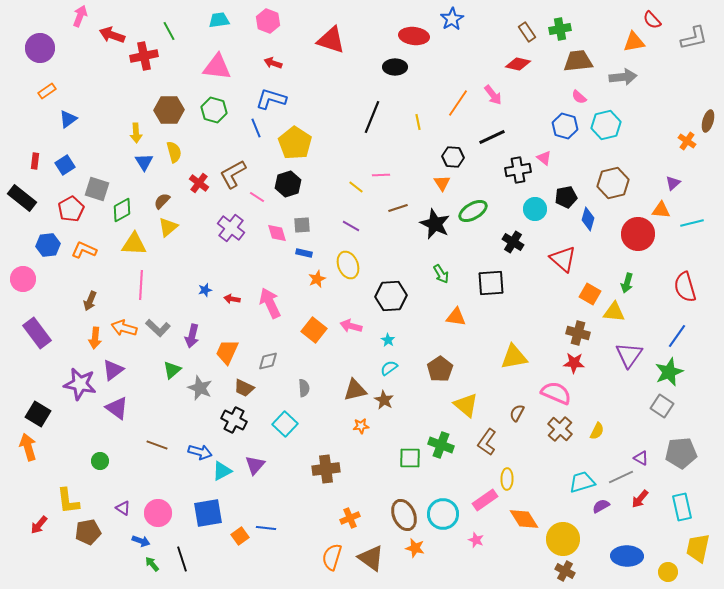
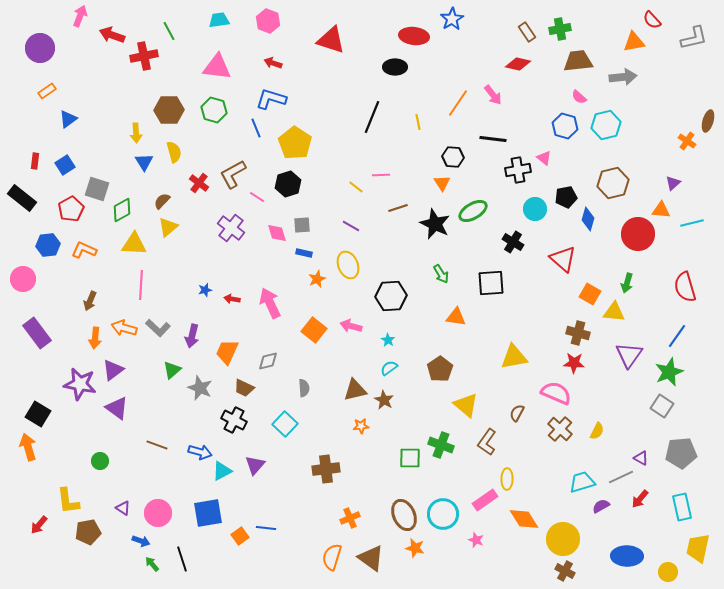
black line at (492, 137): moved 1 px right, 2 px down; rotated 32 degrees clockwise
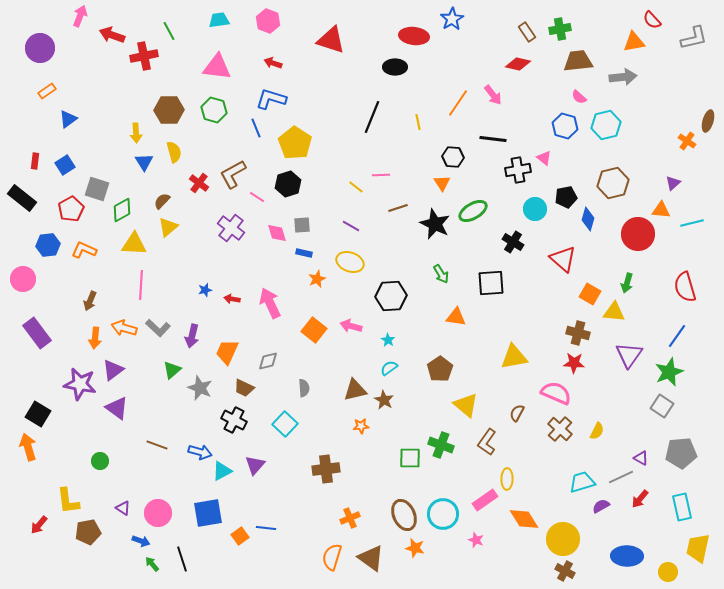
yellow ellipse at (348, 265): moved 2 px right, 3 px up; rotated 48 degrees counterclockwise
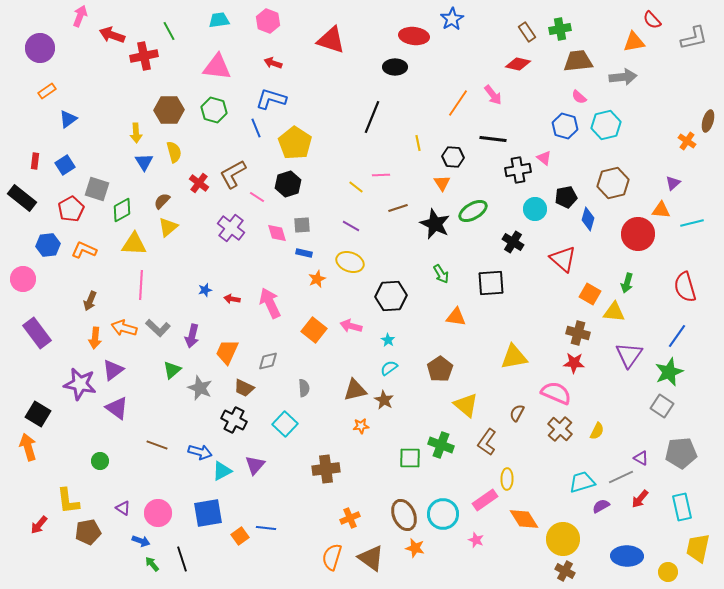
yellow line at (418, 122): moved 21 px down
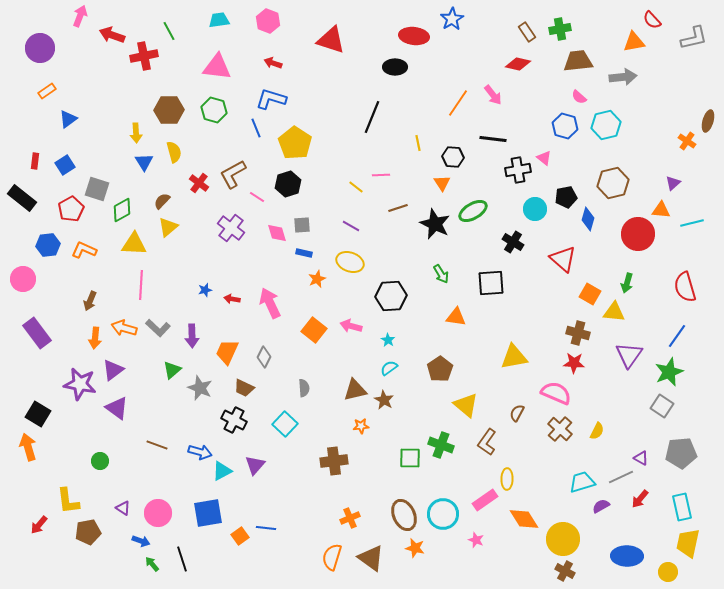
purple arrow at (192, 336): rotated 15 degrees counterclockwise
gray diamond at (268, 361): moved 4 px left, 4 px up; rotated 50 degrees counterclockwise
brown cross at (326, 469): moved 8 px right, 8 px up
yellow trapezoid at (698, 548): moved 10 px left, 5 px up
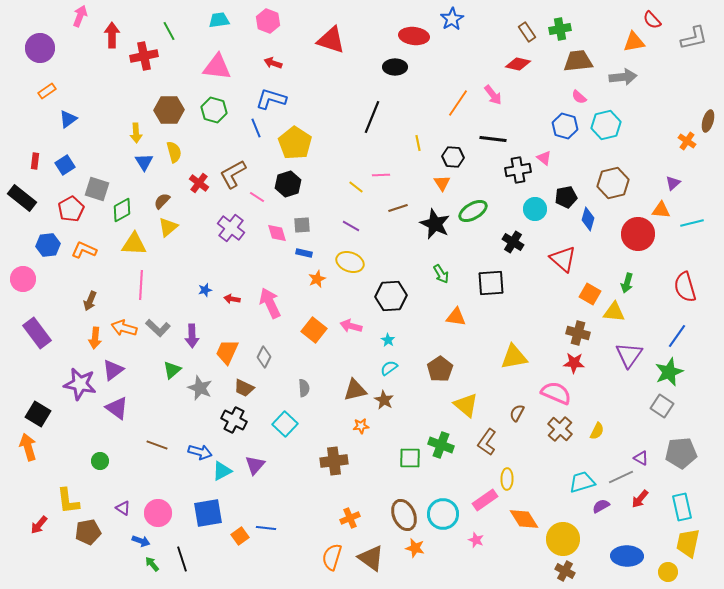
red arrow at (112, 35): rotated 70 degrees clockwise
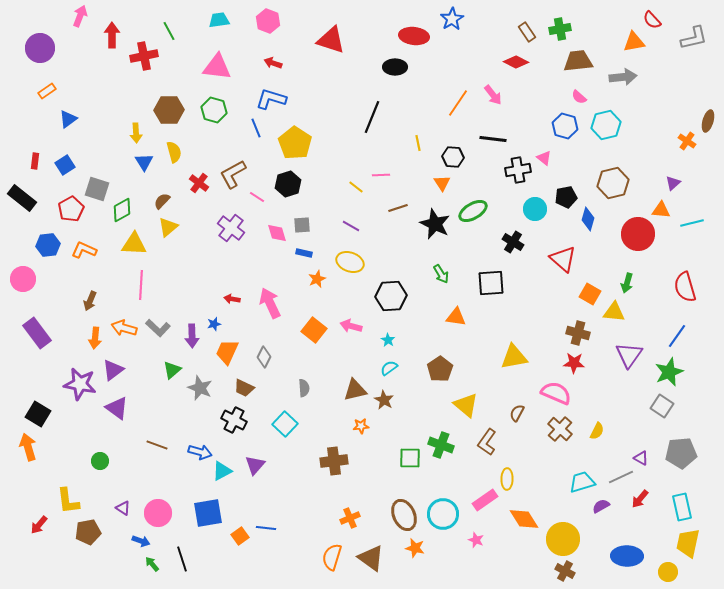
red diamond at (518, 64): moved 2 px left, 2 px up; rotated 15 degrees clockwise
blue star at (205, 290): moved 9 px right, 34 px down
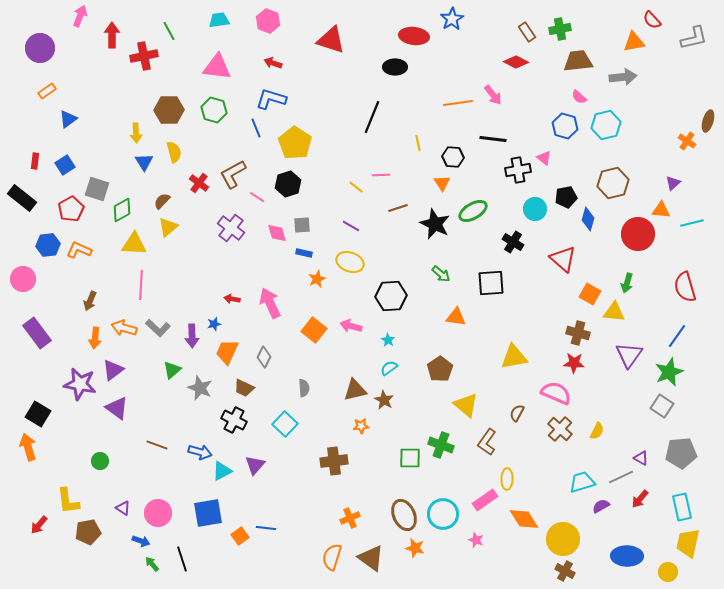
orange line at (458, 103): rotated 48 degrees clockwise
orange L-shape at (84, 250): moved 5 px left
green arrow at (441, 274): rotated 18 degrees counterclockwise
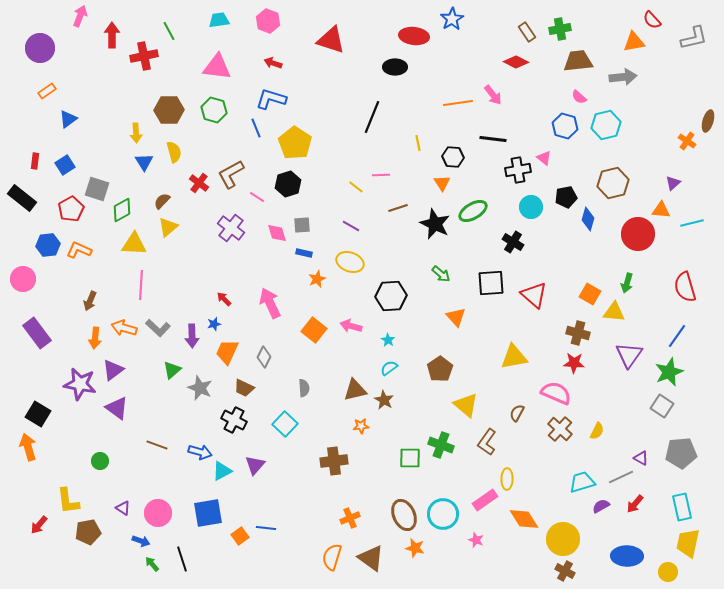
brown L-shape at (233, 174): moved 2 px left
cyan circle at (535, 209): moved 4 px left, 2 px up
red triangle at (563, 259): moved 29 px left, 36 px down
red arrow at (232, 299): moved 8 px left; rotated 35 degrees clockwise
orange triangle at (456, 317): rotated 40 degrees clockwise
red arrow at (640, 499): moved 5 px left, 5 px down
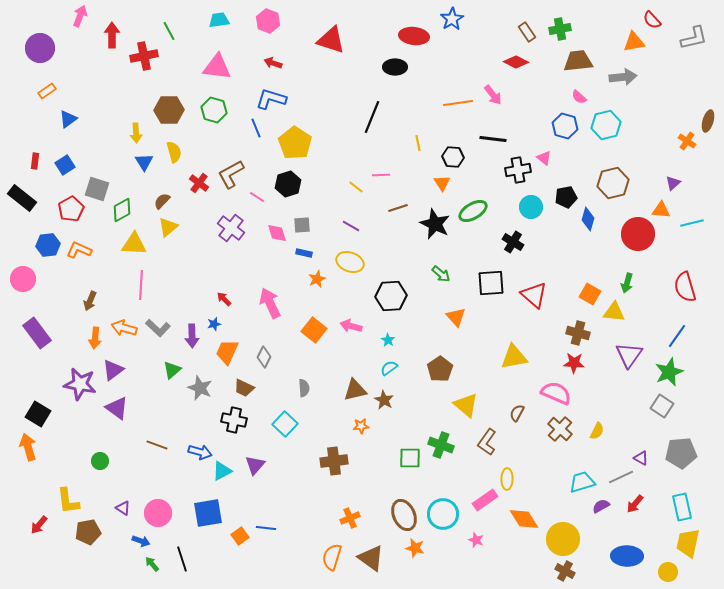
black cross at (234, 420): rotated 15 degrees counterclockwise
